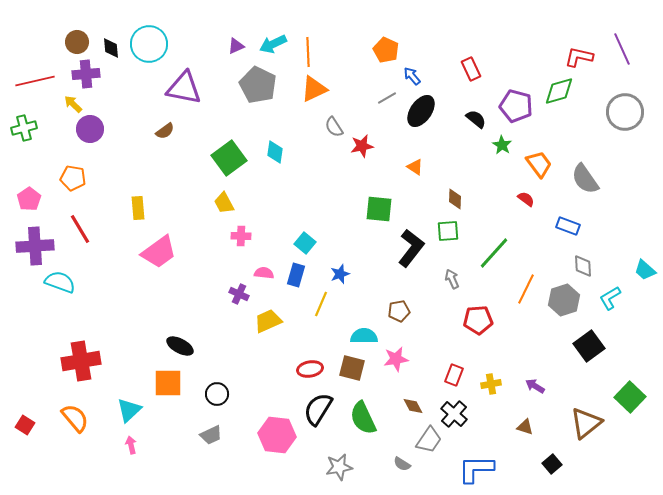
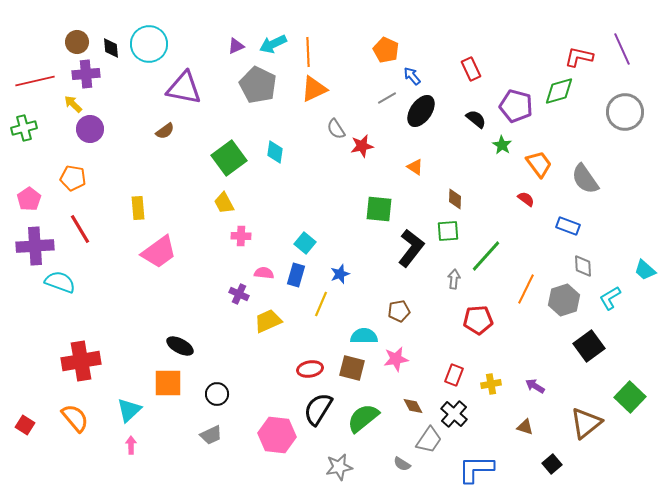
gray semicircle at (334, 127): moved 2 px right, 2 px down
green line at (494, 253): moved 8 px left, 3 px down
gray arrow at (452, 279): moved 2 px right; rotated 30 degrees clockwise
green semicircle at (363, 418): rotated 76 degrees clockwise
pink arrow at (131, 445): rotated 12 degrees clockwise
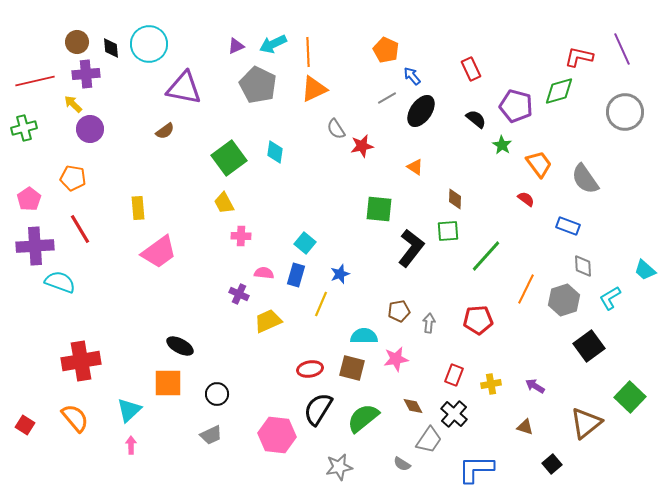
gray arrow at (454, 279): moved 25 px left, 44 px down
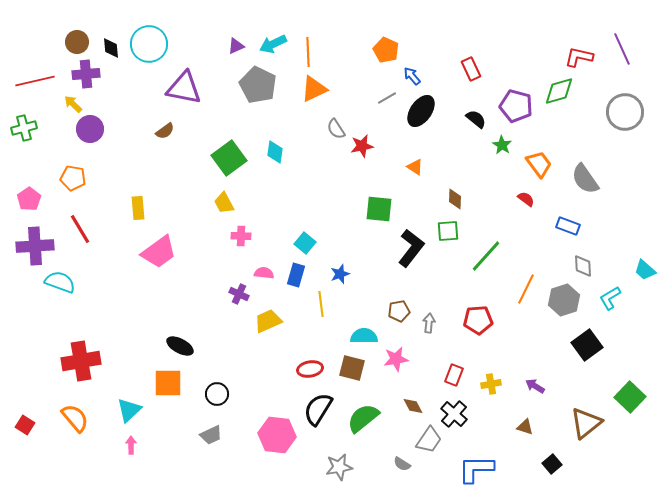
yellow line at (321, 304): rotated 30 degrees counterclockwise
black square at (589, 346): moved 2 px left, 1 px up
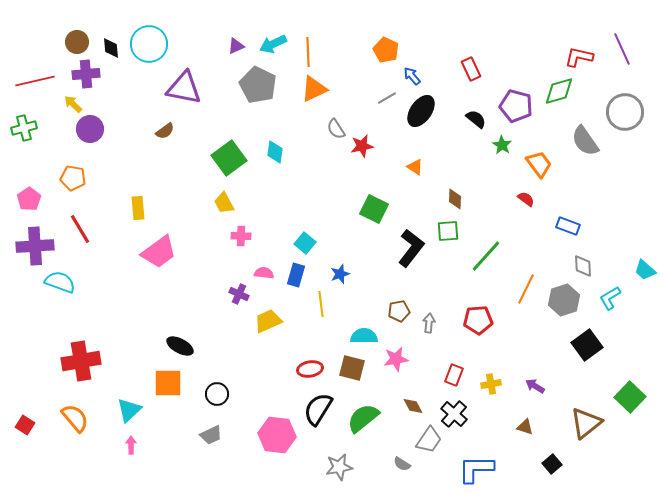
gray semicircle at (585, 179): moved 38 px up
green square at (379, 209): moved 5 px left; rotated 20 degrees clockwise
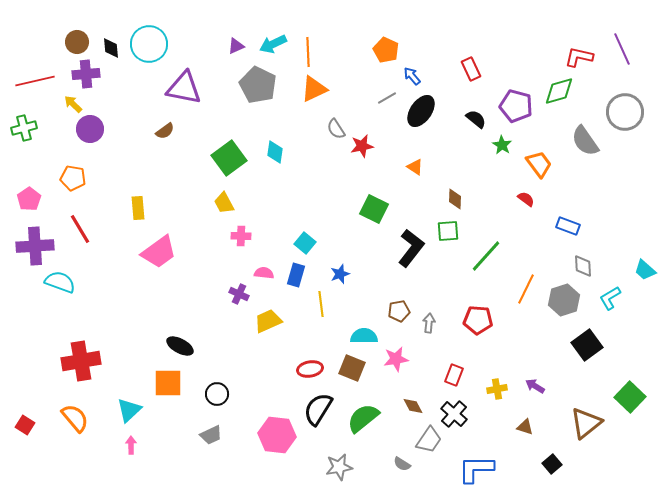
red pentagon at (478, 320): rotated 8 degrees clockwise
brown square at (352, 368): rotated 8 degrees clockwise
yellow cross at (491, 384): moved 6 px right, 5 px down
